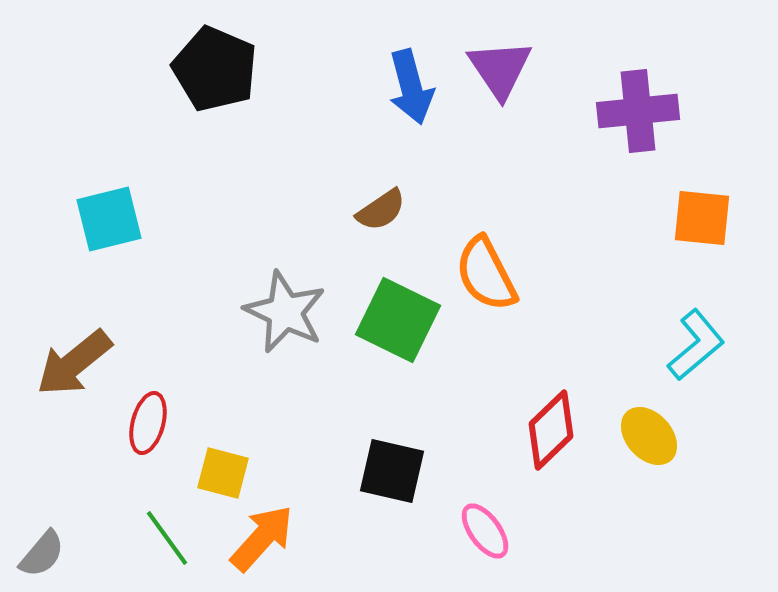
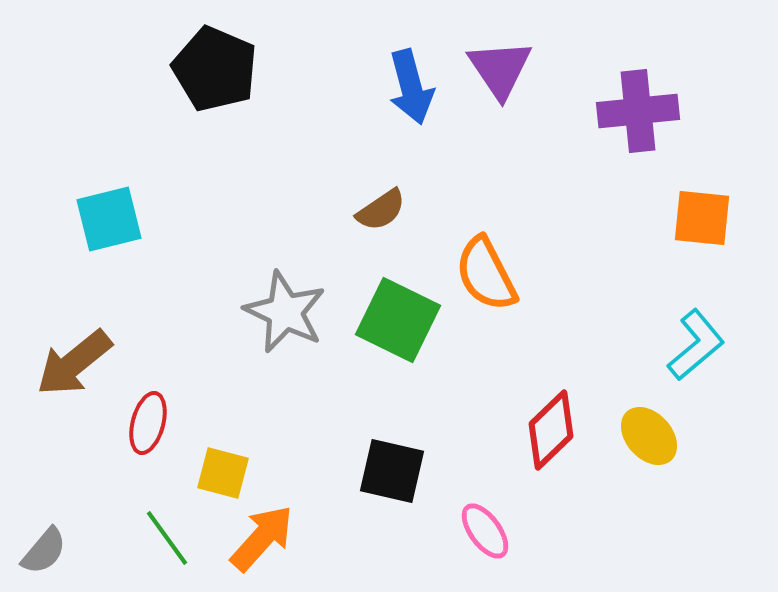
gray semicircle: moved 2 px right, 3 px up
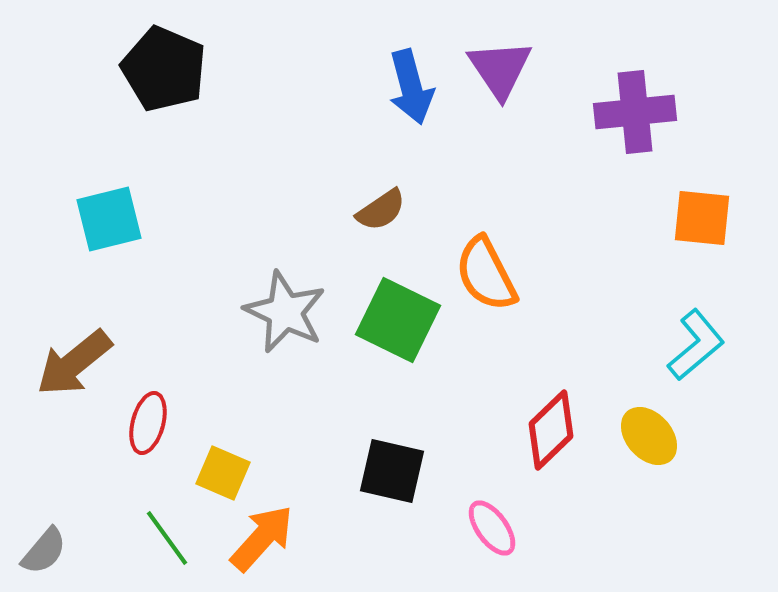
black pentagon: moved 51 px left
purple cross: moved 3 px left, 1 px down
yellow square: rotated 8 degrees clockwise
pink ellipse: moved 7 px right, 3 px up
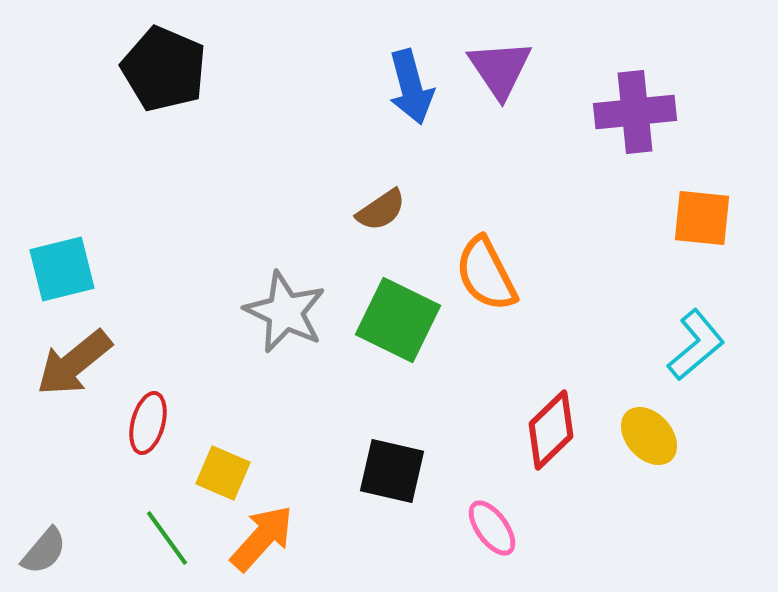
cyan square: moved 47 px left, 50 px down
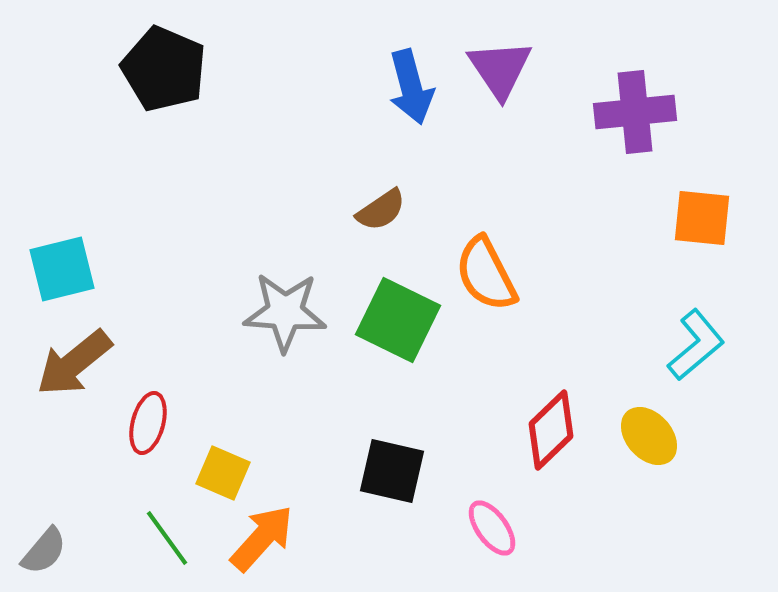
gray star: rotated 22 degrees counterclockwise
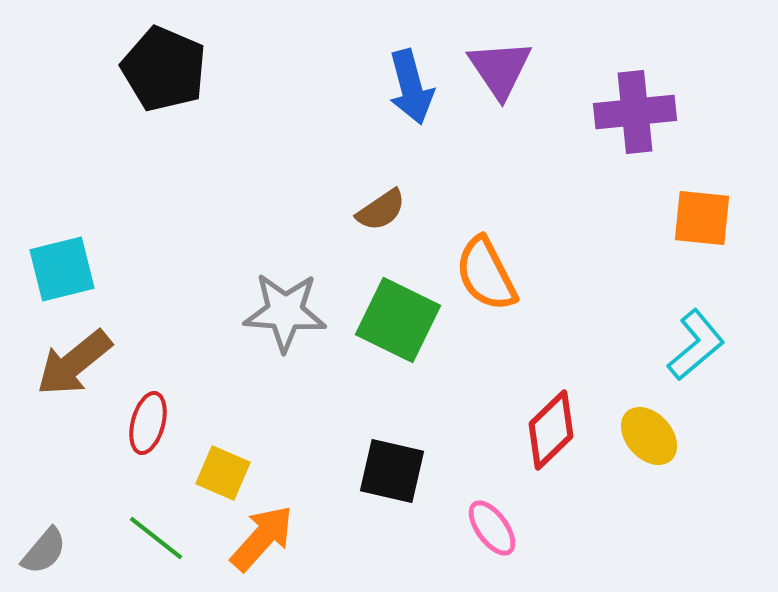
green line: moved 11 px left; rotated 16 degrees counterclockwise
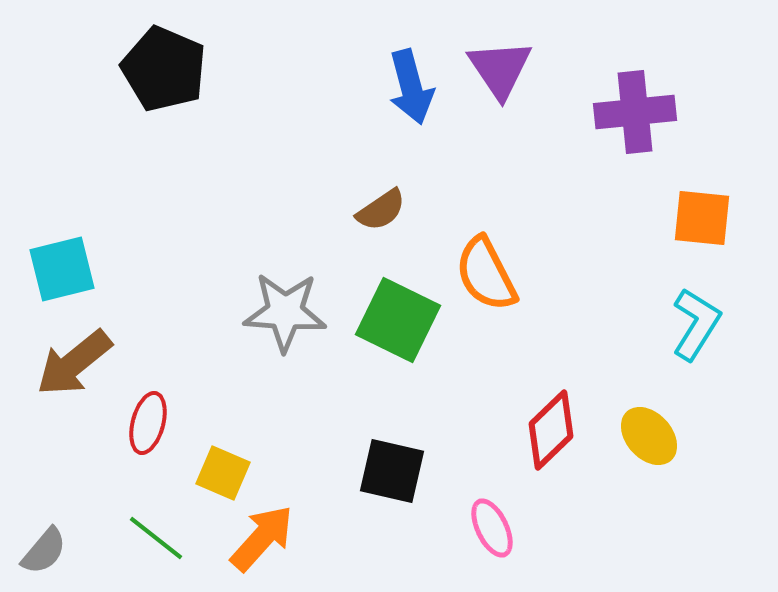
cyan L-shape: moved 21 px up; rotated 18 degrees counterclockwise
pink ellipse: rotated 10 degrees clockwise
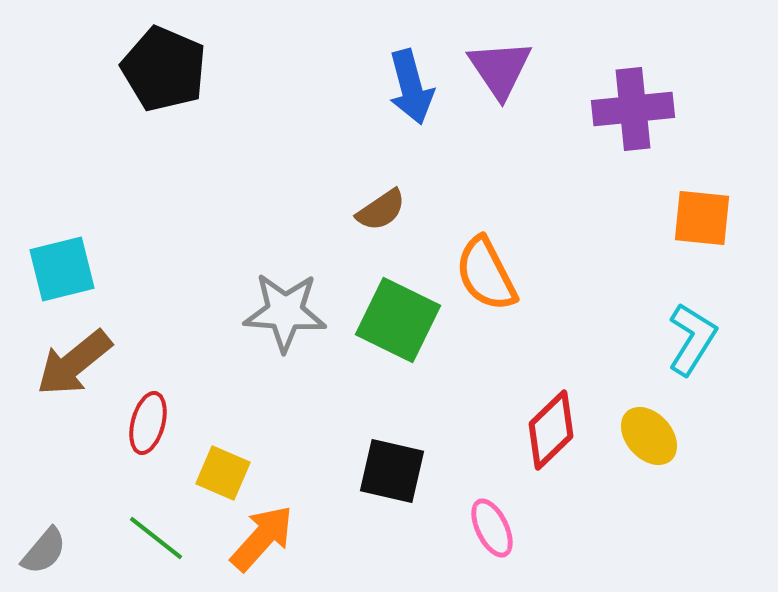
purple cross: moved 2 px left, 3 px up
cyan L-shape: moved 4 px left, 15 px down
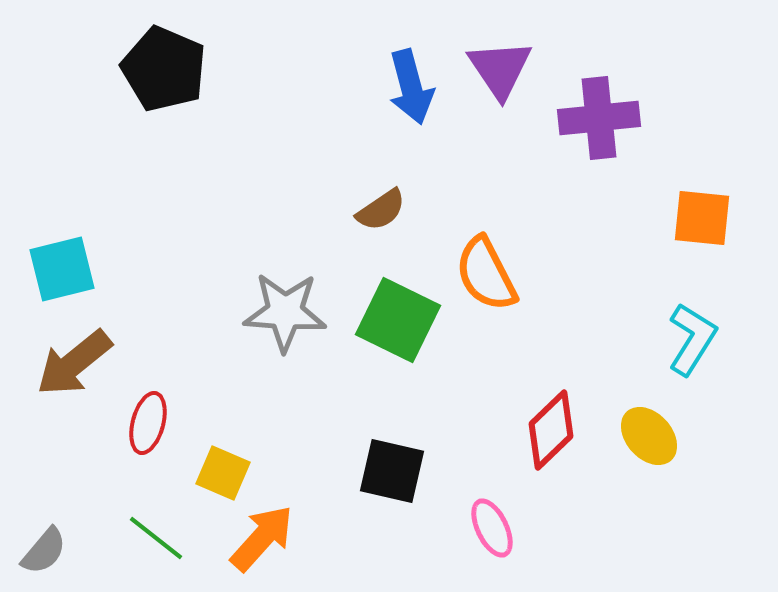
purple cross: moved 34 px left, 9 px down
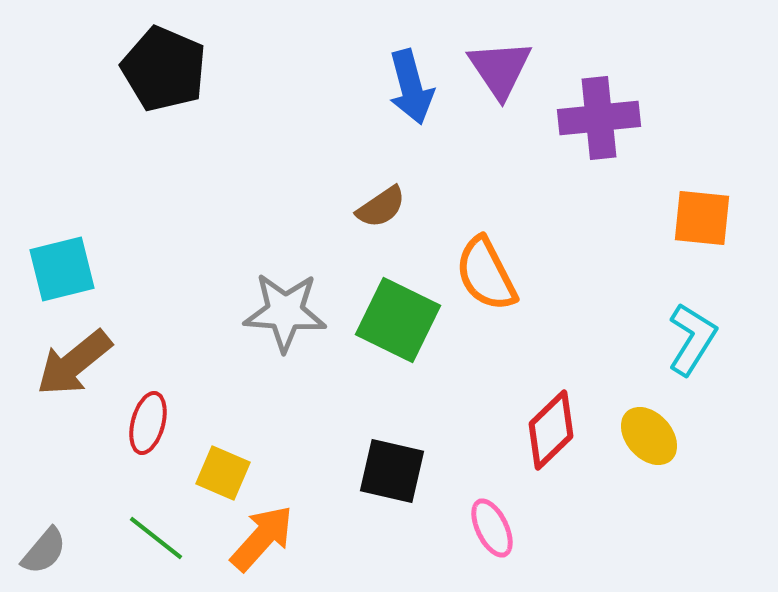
brown semicircle: moved 3 px up
